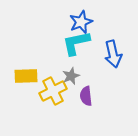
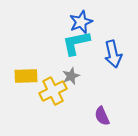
purple semicircle: moved 16 px right, 20 px down; rotated 18 degrees counterclockwise
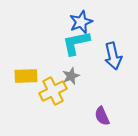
blue arrow: moved 2 px down
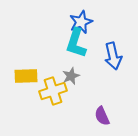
cyan L-shape: rotated 60 degrees counterclockwise
yellow cross: rotated 8 degrees clockwise
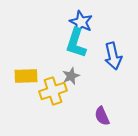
blue star: rotated 25 degrees counterclockwise
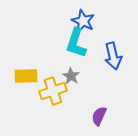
blue star: moved 2 px right, 1 px up
gray star: rotated 18 degrees counterclockwise
purple semicircle: moved 3 px left; rotated 48 degrees clockwise
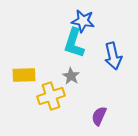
blue star: rotated 15 degrees counterclockwise
cyan L-shape: moved 2 px left
yellow rectangle: moved 2 px left, 1 px up
yellow cross: moved 2 px left, 5 px down
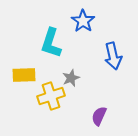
blue star: rotated 25 degrees clockwise
cyan L-shape: moved 23 px left
gray star: moved 2 px down; rotated 18 degrees clockwise
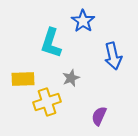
yellow rectangle: moved 1 px left, 4 px down
yellow cross: moved 4 px left, 6 px down
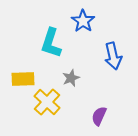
yellow cross: rotated 28 degrees counterclockwise
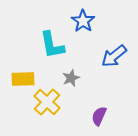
cyan L-shape: moved 1 px right, 2 px down; rotated 28 degrees counterclockwise
blue arrow: moved 1 px right; rotated 64 degrees clockwise
